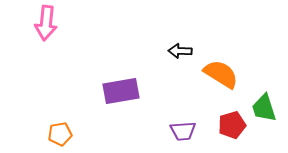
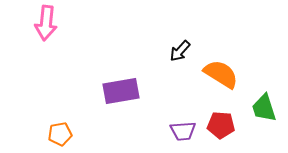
black arrow: rotated 50 degrees counterclockwise
red pentagon: moved 11 px left; rotated 20 degrees clockwise
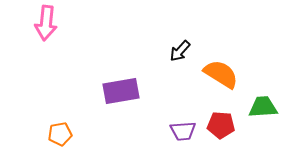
green trapezoid: moved 1 px left, 1 px up; rotated 104 degrees clockwise
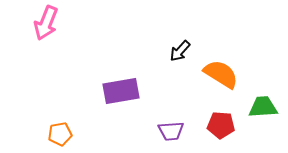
pink arrow: rotated 16 degrees clockwise
purple trapezoid: moved 12 px left
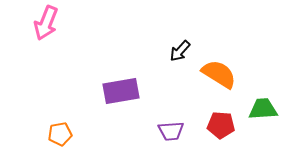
orange semicircle: moved 2 px left
green trapezoid: moved 2 px down
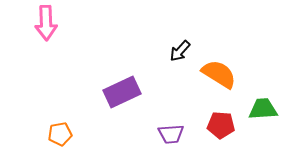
pink arrow: rotated 24 degrees counterclockwise
purple rectangle: moved 1 px right, 1 px down; rotated 15 degrees counterclockwise
purple trapezoid: moved 3 px down
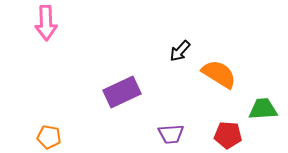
red pentagon: moved 7 px right, 10 px down
orange pentagon: moved 11 px left, 3 px down; rotated 20 degrees clockwise
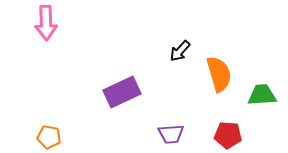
orange semicircle: rotated 42 degrees clockwise
green trapezoid: moved 1 px left, 14 px up
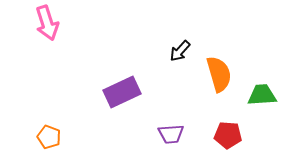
pink arrow: moved 1 px right; rotated 16 degrees counterclockwise
orange pentagon: rotated 10 degrees clockwise
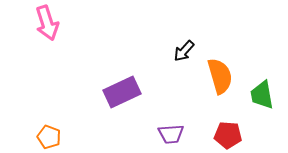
black arrow: moved 4 px right
orange semicircle: moved 1 px right, 2 px down
green trapezoid: rotated 96 degrees counterclockwise
